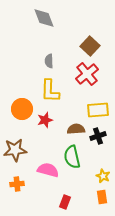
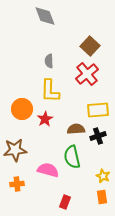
gray diamond: moved 1 px right, 2 px up
red star: moved 1 px up; rotated 14 degrees counterclockwise
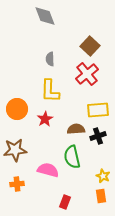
gray semicircle: moved 1 px right, 2 px up
orange circle: moved 5 px left
orange rectangle: moved 1 px left, 1 px up
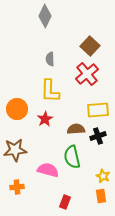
gray diamond: rotated 45 degrees clockwise
orange cross: moved 3 px down
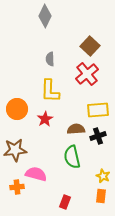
pink semicircle: moved 12 px left, 4 px down
orange rectangle: rotated 16 degrees clockwise
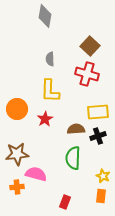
gray diamond: rotated 15 degrees counterclockwise
red cross: rotated 35 degrees counterclockwise
yellow rectangle: moved 2 px down
brown star: moved 2 px right, 4 px down
green semicircle: moved 1 px right, 1 px down; rotated 15 degrees clockwise
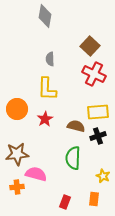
red cross: moved 7 px right; rotated 10 degrees clockwise
yellow L-shape: moved 3 px left, 2 px up
brown semicircle: moved 3 px up; rotated 18 degrees clockwise
orange rectangle: moved 7 px left, 3 px down
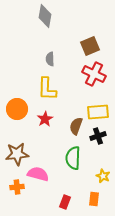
brown square: rotated 24 degrees clockwise
brown semicircle: rotated 84 degrees counterclockwise
pink semicircle: moved 2 px right
